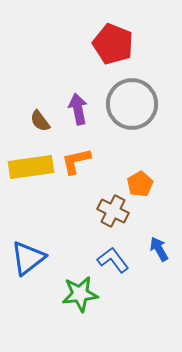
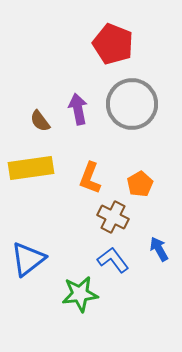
orange L-shape: moved 14 px right, 17 px down; rotated 56 degrees counterclockwise
yellow rectangle: moved 1 px down
brown cross: moved 6 px down
blue triangle: moved 1 px down
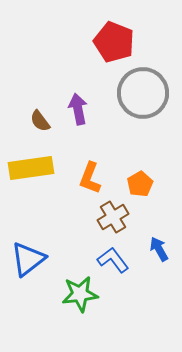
red pentagon: moved 1 px right, 2 px up
gray circle: moved 11 px right, 11 px up
brown cross: rotated 32 degrees clockwise
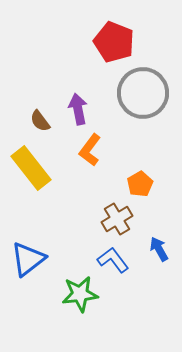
yellow rectangle: rotated 60 degrees clockwise
orange L-shape: moved 28 px up; rotated 16 degrees clockwise
brown cross: moved 4 px right, 2 px down
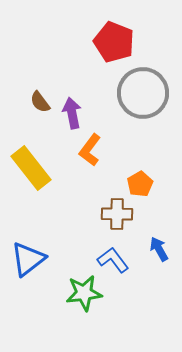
purple arrow: moved 6 px left, 4 px down
brown semicircle: moved 19 px up
brown cross: moved 5 px up; rotated 32 degrees clockwise
green star: moved 4 px right, 1 px up
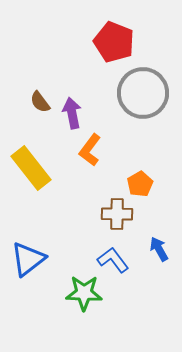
green star: rotated 9 degrees clockwise
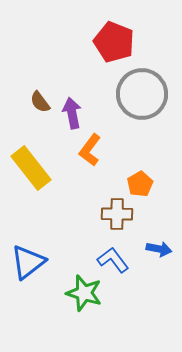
gray circle: moved 1 px left, 1 px down
blue arrow: rotated 130 degrees clockwise
blue triangle: moved 3 px down
green star: rotated 15 degrees clockwise
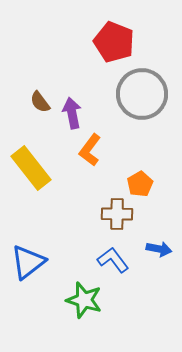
green star: moved 7 px down
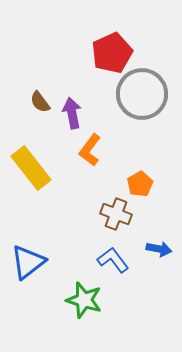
red pentagon: moved 2 px left, 11 px down; rotated 27 degrees clockwise
brown cross: moved 1 px left; rotated 20 degrees clockwise
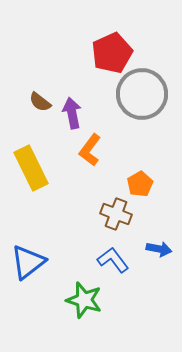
brown semicircle: rotated 15 degrees counterclockwise
yellow rectangle: rotated 12 degrees clockwise
